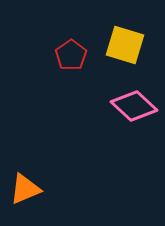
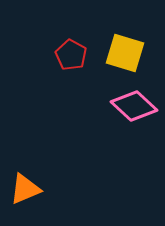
yellow square: moved 8 px down
red pentagon: rotated 8 degrees counterclockwise
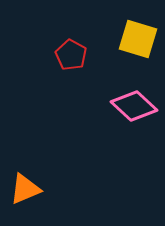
yellow square: moved 13 px right, 14 px up
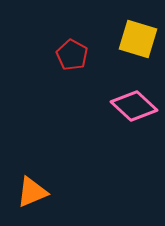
red pentagon: moved 1 px right
orange triangle: moved 7 px right, 3 px down
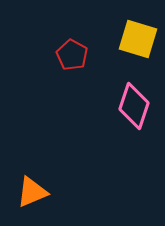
pink diamond: rotated 66 degrees clockwise
